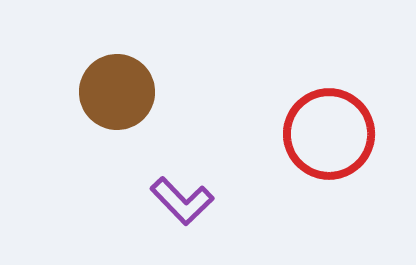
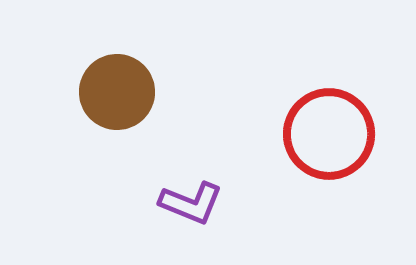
purple L-shape: moved 9 px right, 2 px down; rotated 24 degrees counterclockwise
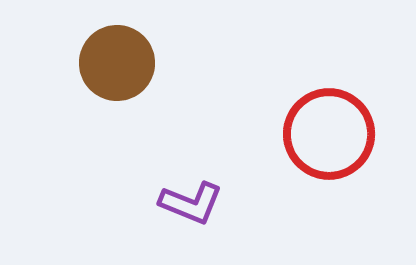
brown circle: moved 29 px up
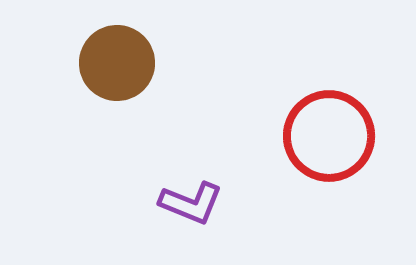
red circle: moved 2 px down
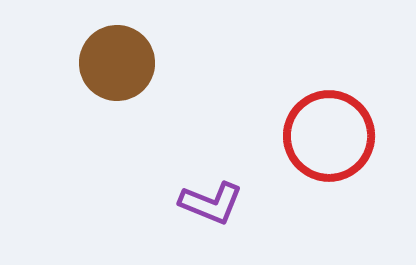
purple L-shape: moved 20 px right
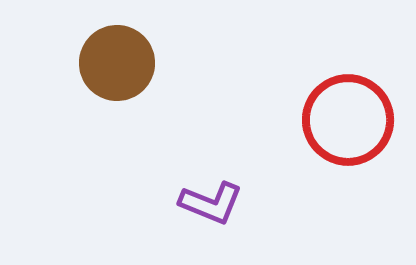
red circle: moved 19 px right, 16 px up
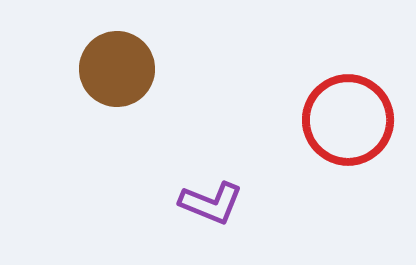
brown circle: moved 6 px down
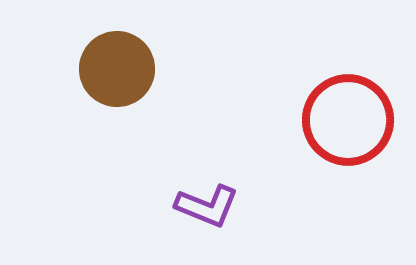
purple L-shape: moved 4 px left, 3 px down
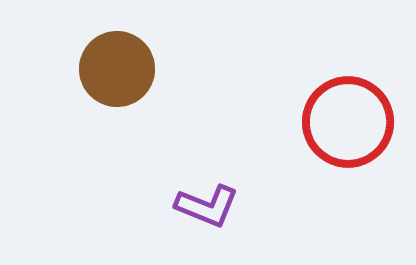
red circle: moved 2 px down
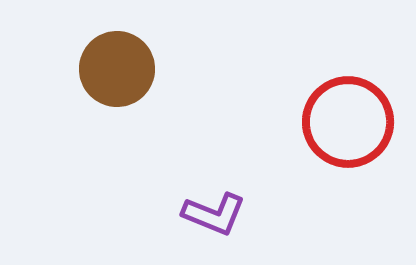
purple L-shape: moved 7 px right, 8 px down
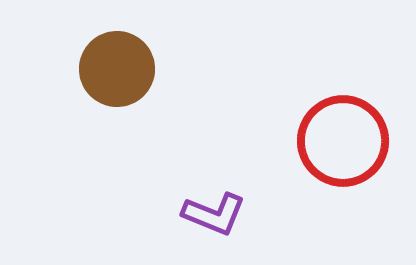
red circle: moved 5 px left, 19 px down
